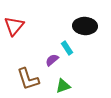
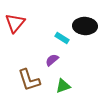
red triangle: moved 1 px right, 3 px up
cyan rectangle: moved 5 px left, 10 px up; rotated 24 degrees counterclockwise
brown L-shape: moved 1 px right, 1 px down
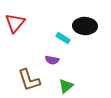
cyan rectangle: moved 1 px right
purple semicircle: rotated 128 degrees counterclockwise
green triangle: moved 3 px right; rotated 21 degrees counterclockwise
